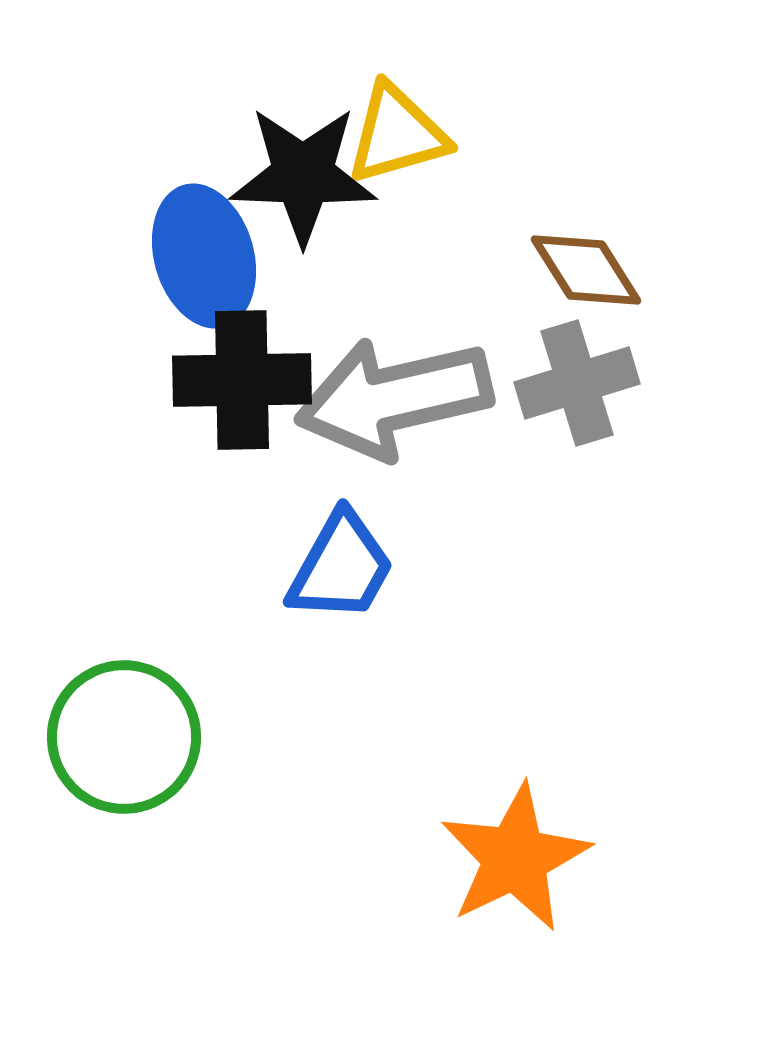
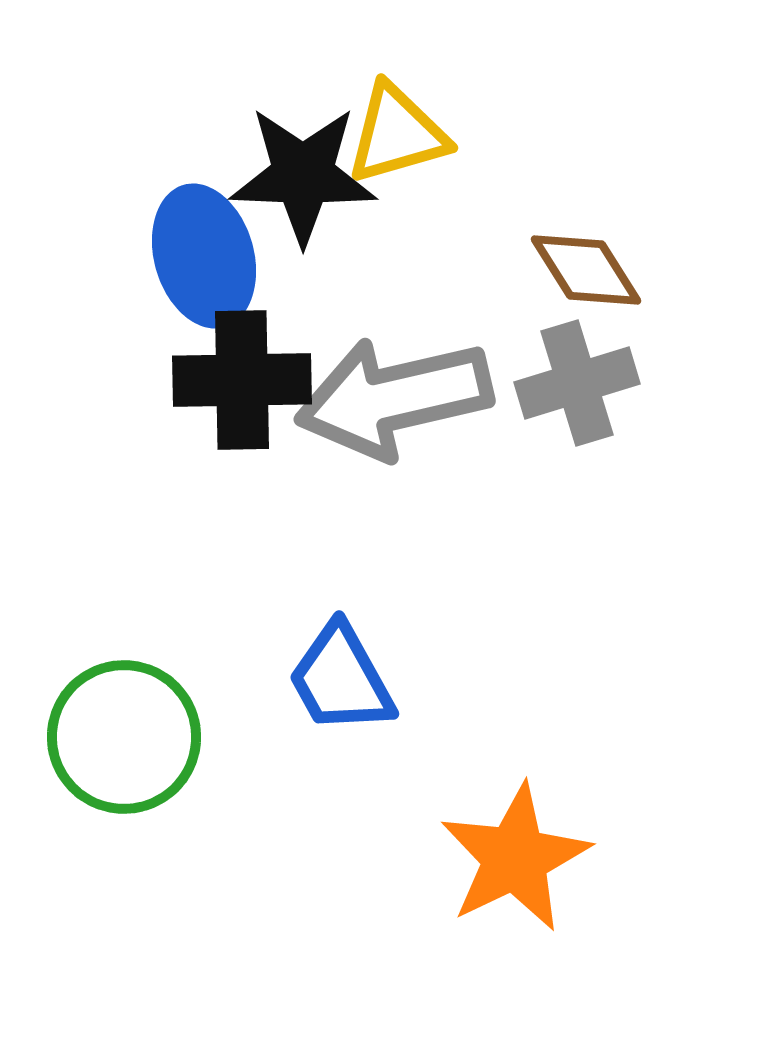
blue trapezoid: moved 112 px down; rotated 122 degrees clockwise
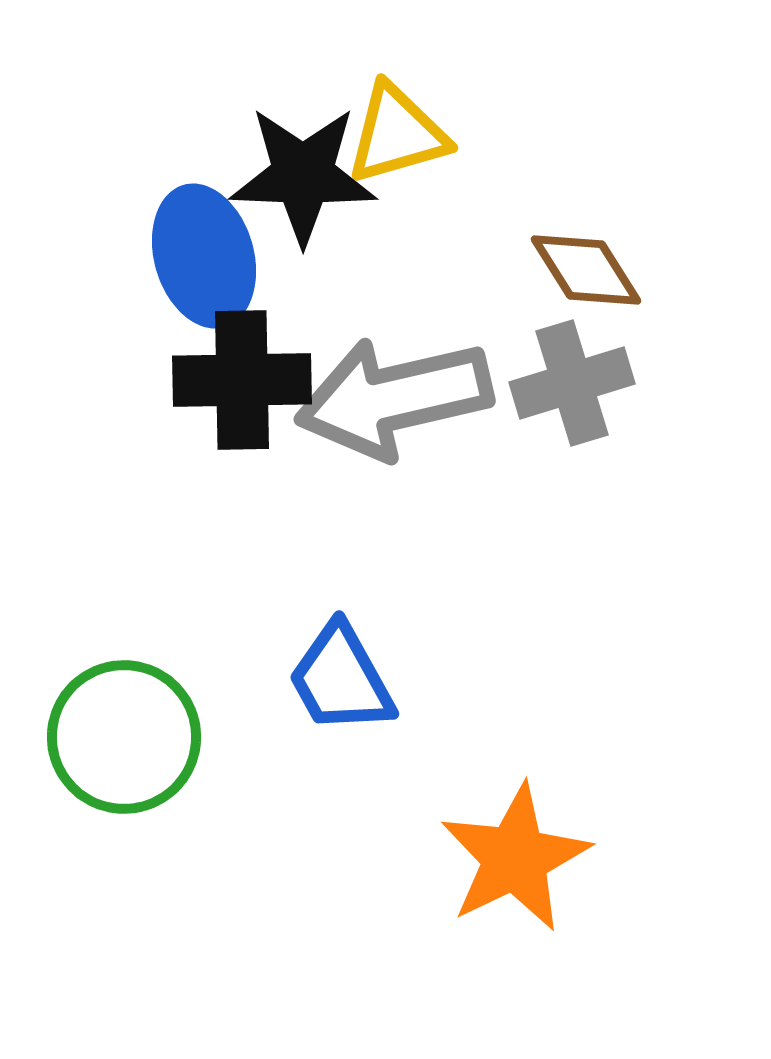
gray cross: moved 5 px left
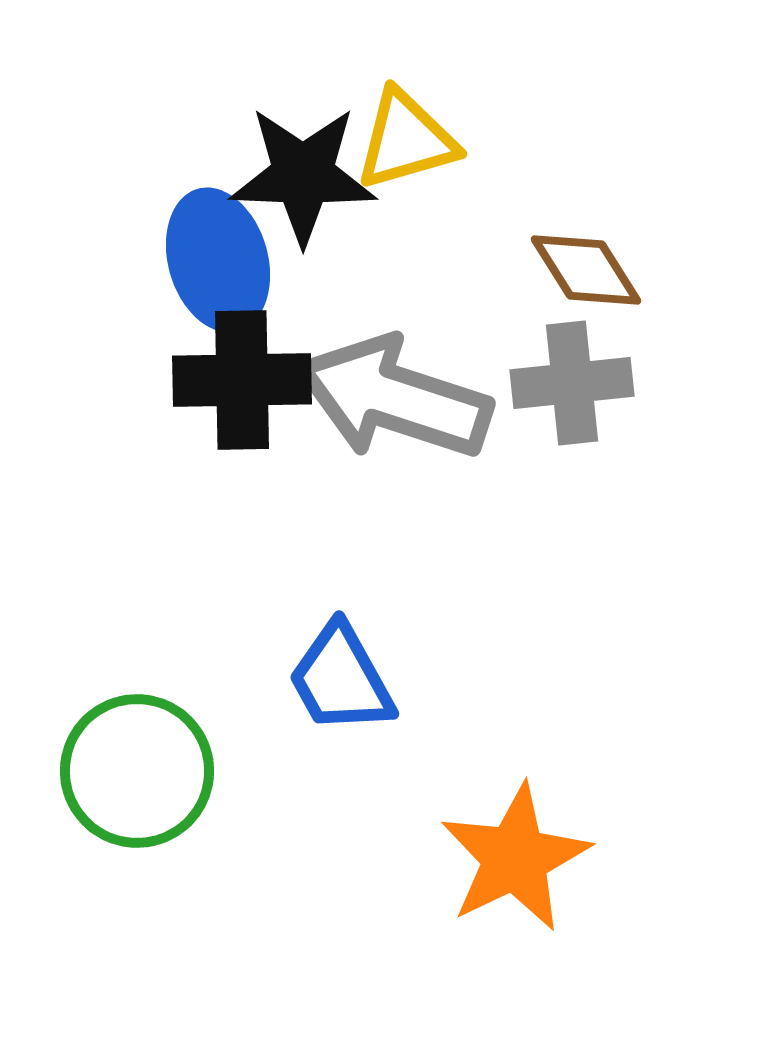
yellow triangle: moved 9 px right, 6 px down
blue ellipse: moved 14 px right, 4 px down
gray cross: rotated 11 degrees clockwise
gray arrow: rotated 31 degrees clockwise
green circle: moved 13 px right, 34 px down
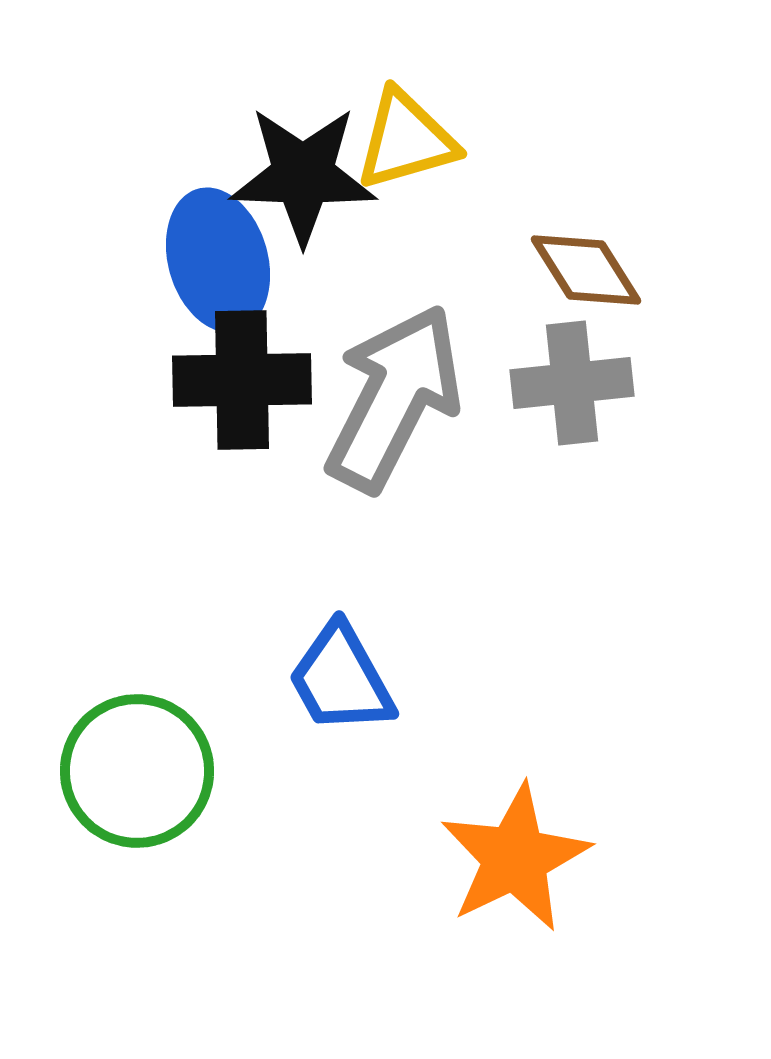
gray arrow: rotated 99 degrees clockwise
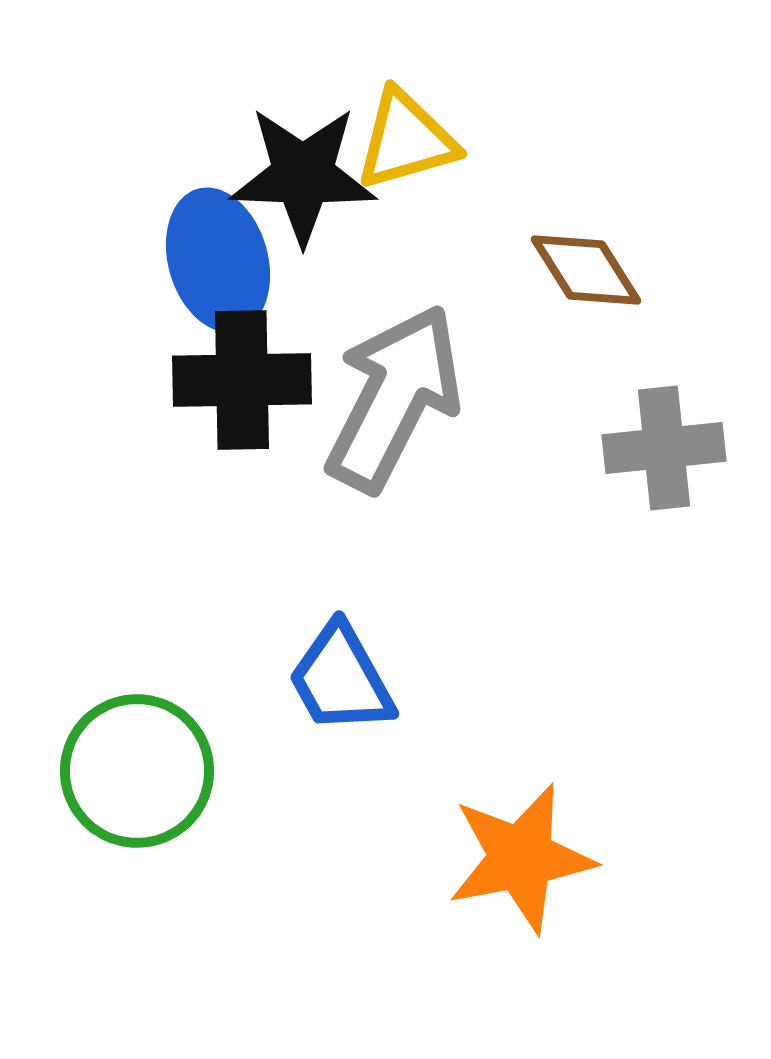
gray cross: moved 92 px right, 65 px down
orange star: moved 6 px right; rotated 15 degrees clockwise
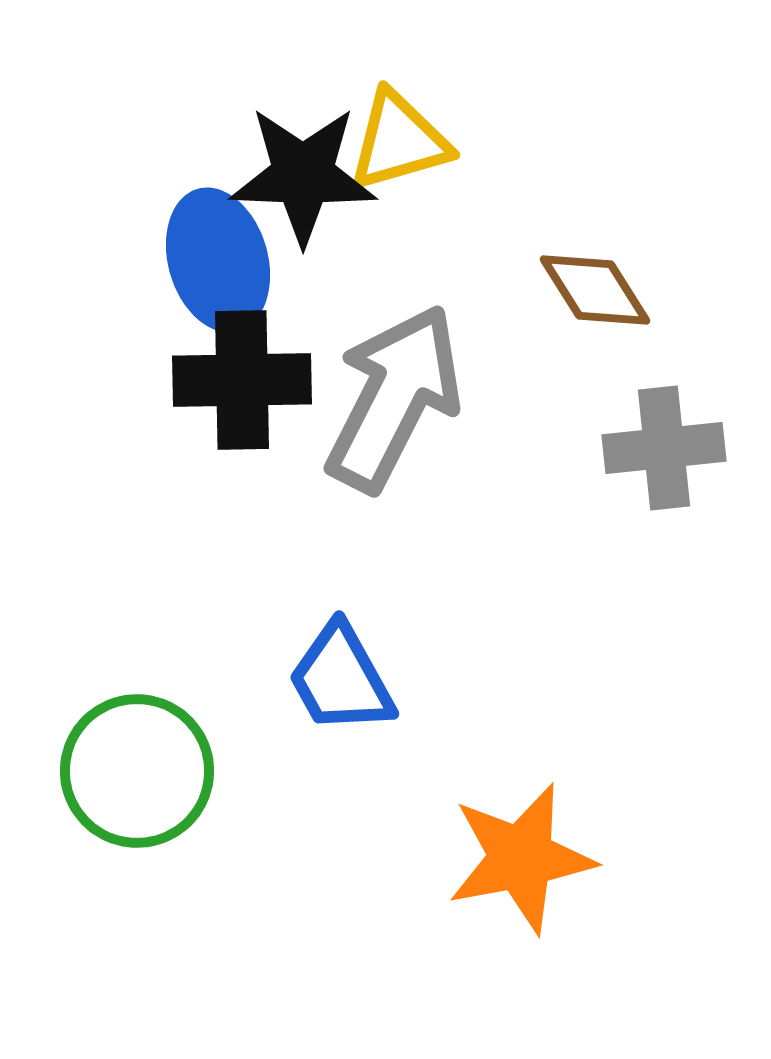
yellow triangle: moved 7 px left, 1 px down
brown diamond: moved 9 px right, 20 px down
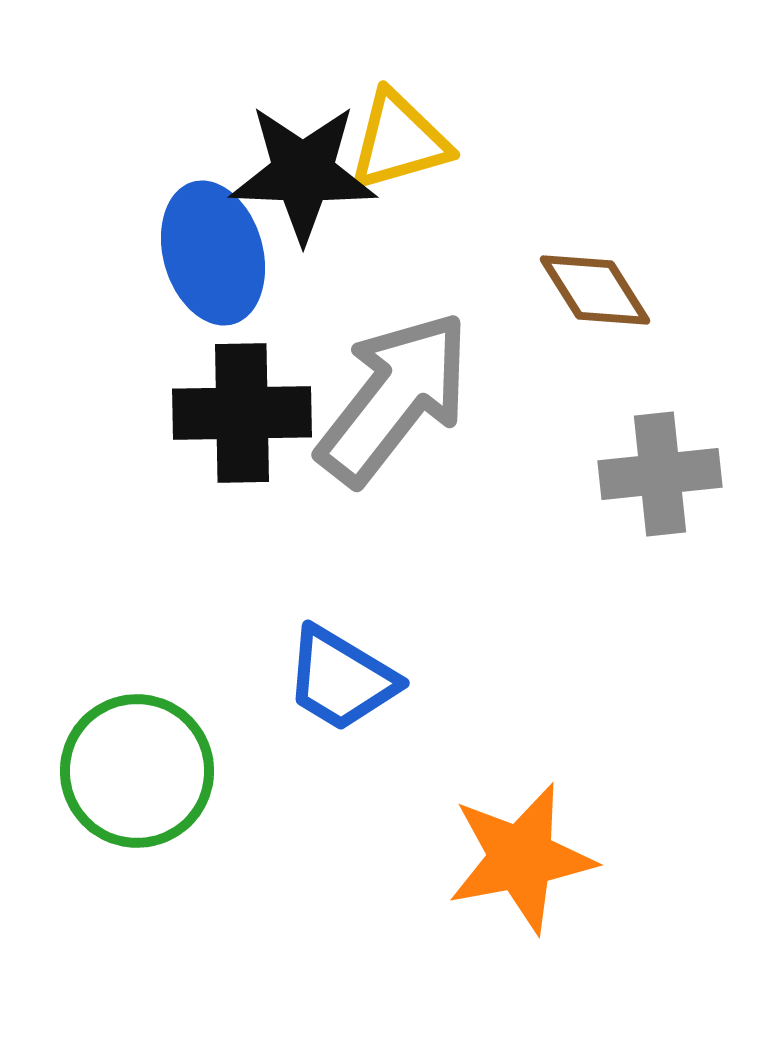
black star: moved 2 px up
blue ellipse: moved 5 px left, 7 px up
black cross: moved 33 px down
gray arrow: rotated 11 degrees clockwise
gray cross: moved 4 px left, 26 px down
blue trapezoid: rotated 30 degrees counterclockwise
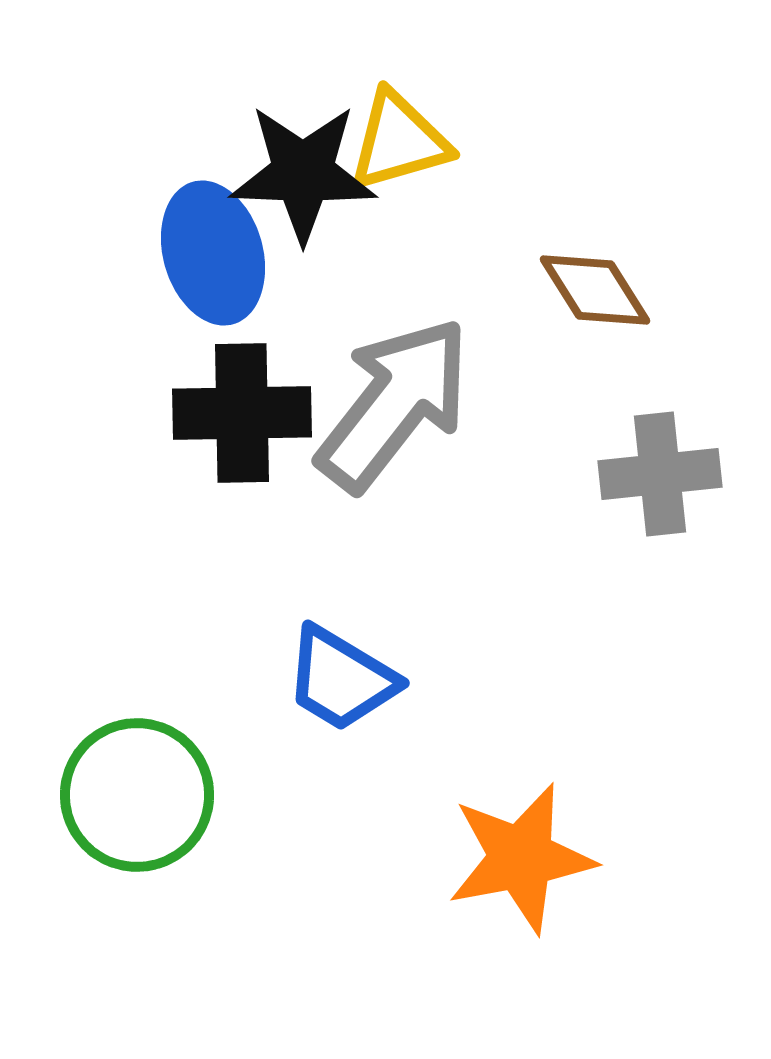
gray arrow: moved 6 px down
green circle: moved 24 px down
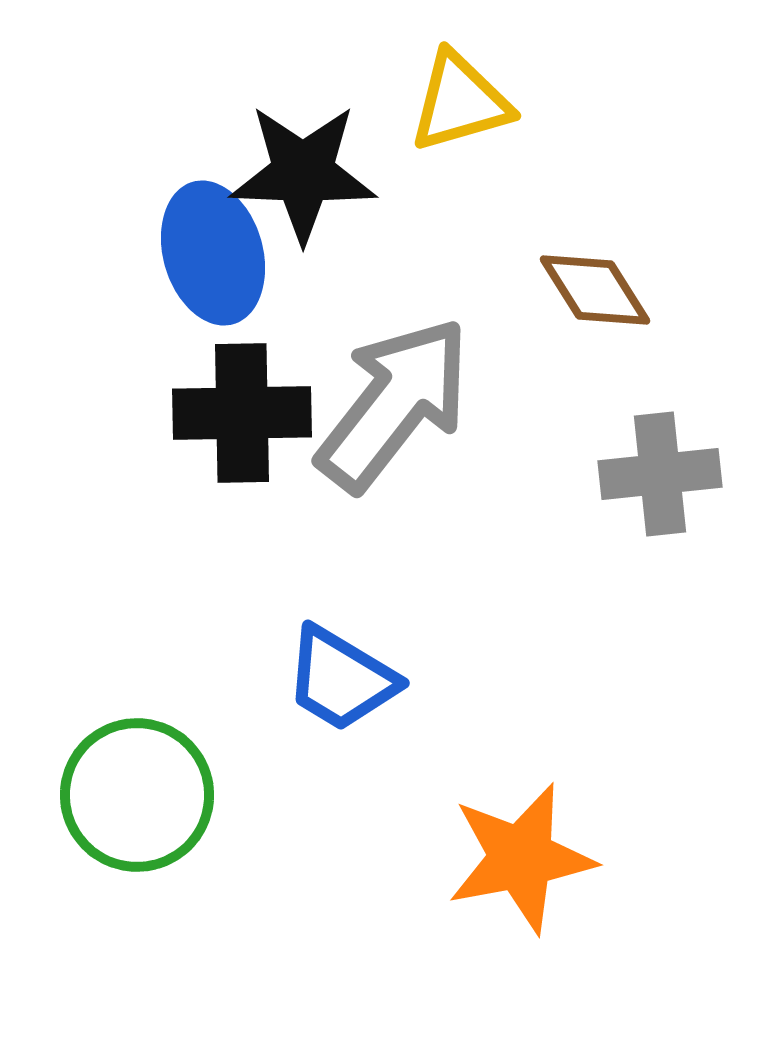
yellow triangle: moved 61 px right, 39 px up
